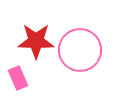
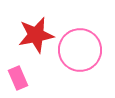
red star: moved 6 px up; rotated 12 degrees counterclockwise
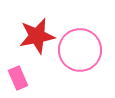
red star: moved 1 px right, 1 px down
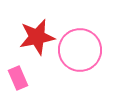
red star: moved 1 px down
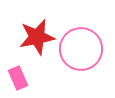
pink circle: moved 1 px right, 1 px up
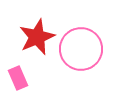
red star: rotated 12 degrees counterclockwise
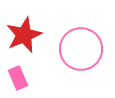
red star: moved 13 px left, 2 px up
